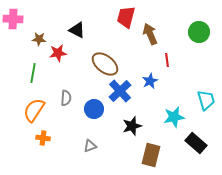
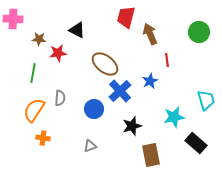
gray semicircle: moved 6 px left
brown rectangle: rotated 25 degrees counterclockwise
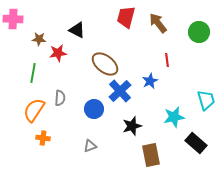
brown arrow: moved 8 px right, 11 px up; rotated 15 degrees counterclockwise
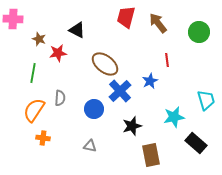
brown star: rotated 16 degrees clockwise
gray triangle: rotated 32 degrees clockwise
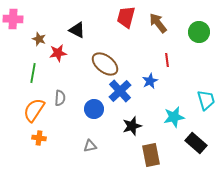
orange cross: moved 4 px left
gray triangle: rotated 24 degrees counterclockwise
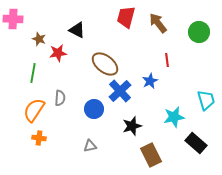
brown rectangle: rotated 15 degrees counterclockwise
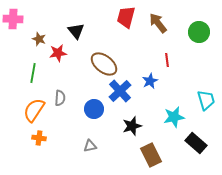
black triangle: moved 1 px left, 1 px down; rotated 24 degrees clockwise
brown ellipse: moved 1 px left
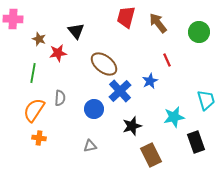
red line: rotated 16 degrees counterclockwise
black rectangle: moved 1 px up; rotated 30 degrees clockwise
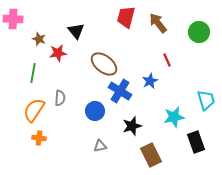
blue cross: rotated 15 degrees counterclockwise
blue circle: moved 1 px right, 2 px down
gray triangle: moved 10 px right
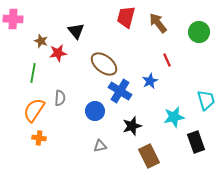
brown star: moved 2 px right, 2 px down
brown rectangle: moved 2 px left, 1 px down
